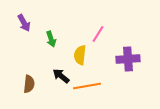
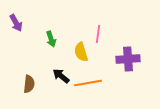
purple arrow: moved 8 px left
pink line: rotated 24 degrees counterclockwise
yellow semicircle: moved 1 px right, 3 px up; rotated 24 degrees counterclockwise
orange line: moved 1 px right, 3 px up
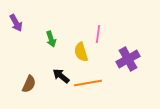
purple cross: rotated 25 degrees counterclockwise
brown semicircle: rotated 18 degrees clockwise
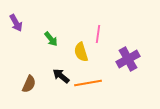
green arrow: rotated 21 degrees counterclockwise
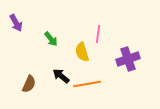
yellow semicircle: moved 1 px right
purple cross: rotated 10 degrees clockwise
orange line: moved 1 px left, 1 px down
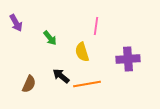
pink line: moved 2 px left, 8 px up
green arrow: moved 1 px left, 1 px up
purple cross: rotated 15 degrees clockwise
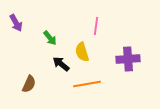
black arrow: moved 12 px up
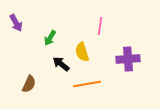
pink line: moved 4 px right
green arrow: rotated 70 degrees clockwise
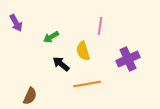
green arrow: moved 1 px right, 1 px up; rotated 28 degrees clockwise
yellow semicircle: moved 1 px right, 1 px up
purple cross: rotated 20 degrees counterclockwise
brown semicircle: moved 1 px right, 12 px down
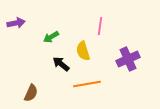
purple arrow: rotated 72 degrees counterclockwise
brown semicircle: moved 1 px right, 3 px up
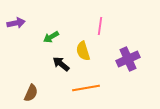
orange line: moved 1 px left, 4 px down
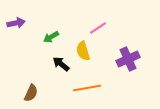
pink line: moved 2 px left, 2 px down; rotated 48 degrees clockwise
orange line: moved 1 px right
